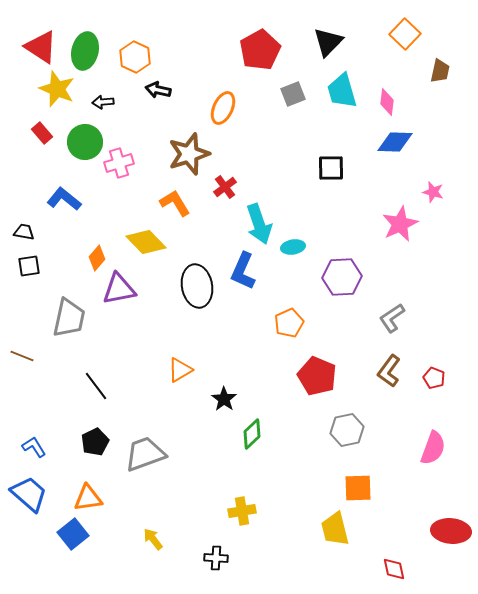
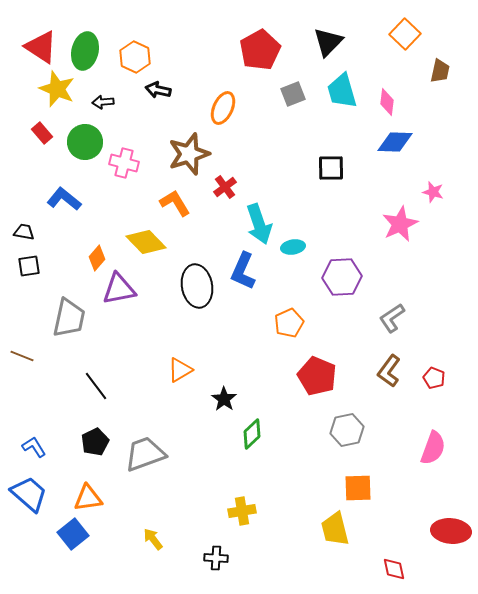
pink cross at (119, 163): moved 5 px right; rotated 32 degrees clockwise
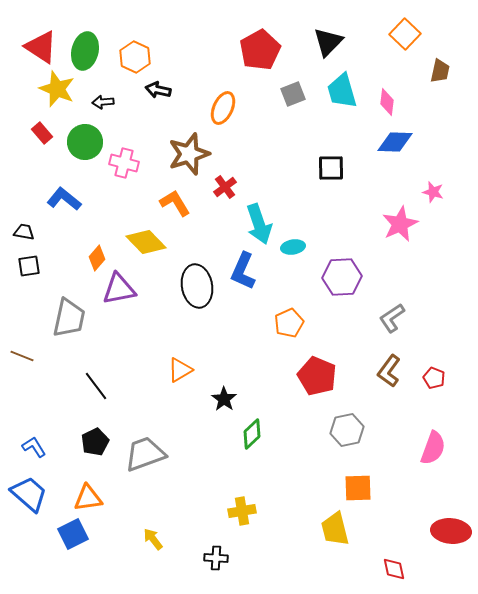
blue square at (73, 534): rotated 12 degrees clockwise
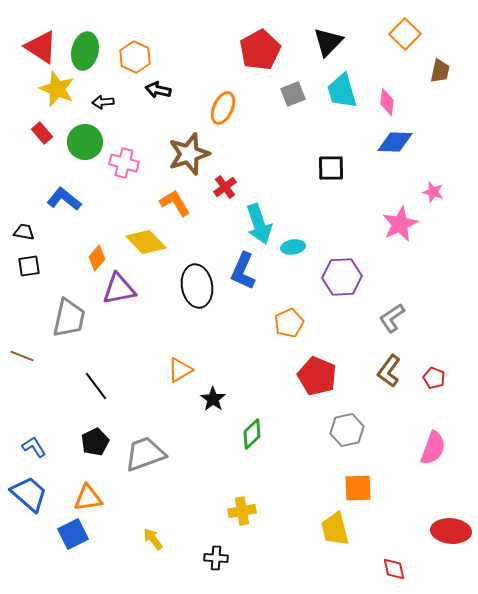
black star at (224, 399): moved 11 px left
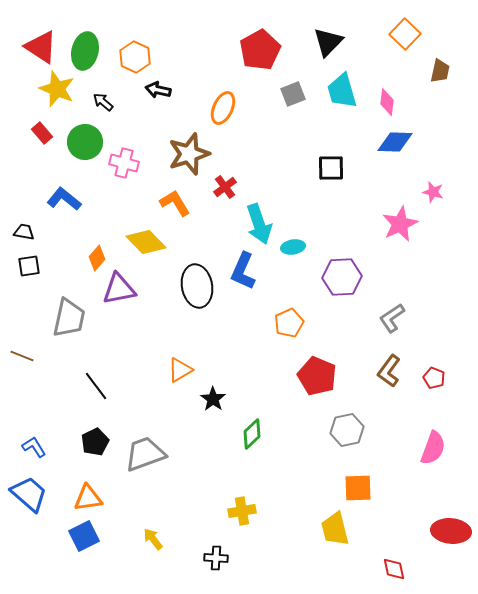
black arrow at (103, 102): rotated 45 degrees clockwise
blue square at (73, 534): moved 11 px right, 2 px down
